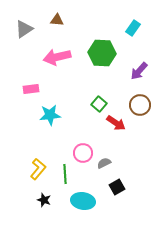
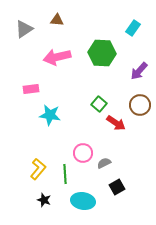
cyan star: rotated 15 degrees clockwise
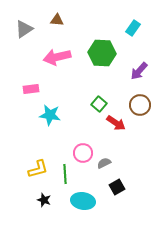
yellow L-shape: rotated 35 degrees clockwise
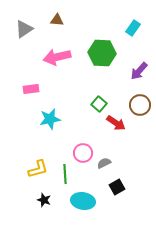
cyan star: moved 4 px down; rotated 20 degrees counterclockwise
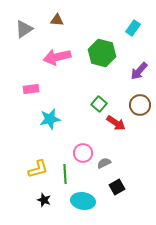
green hexagon: rotated 12 degrees clockwise
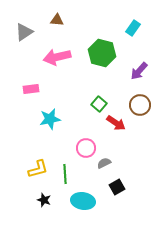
gray triangle: moved 3 px down
pink circle: moved 3 px right, 5 px up
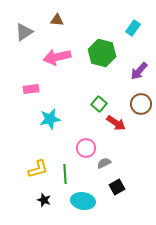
brown circle: moved 1 px right, 1 px up
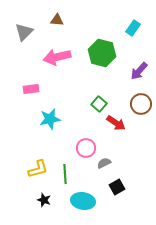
gray triangle: rotated 12 degrees counterclockwise
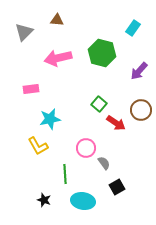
pink arrow: moved 1 px right, 1 px down
brown circle: moved 6 px down
gray semicircle: rotated 80 degrees clockwise
yellow L-shape: moved 23 px up; rotated 75 degrees clockwise
